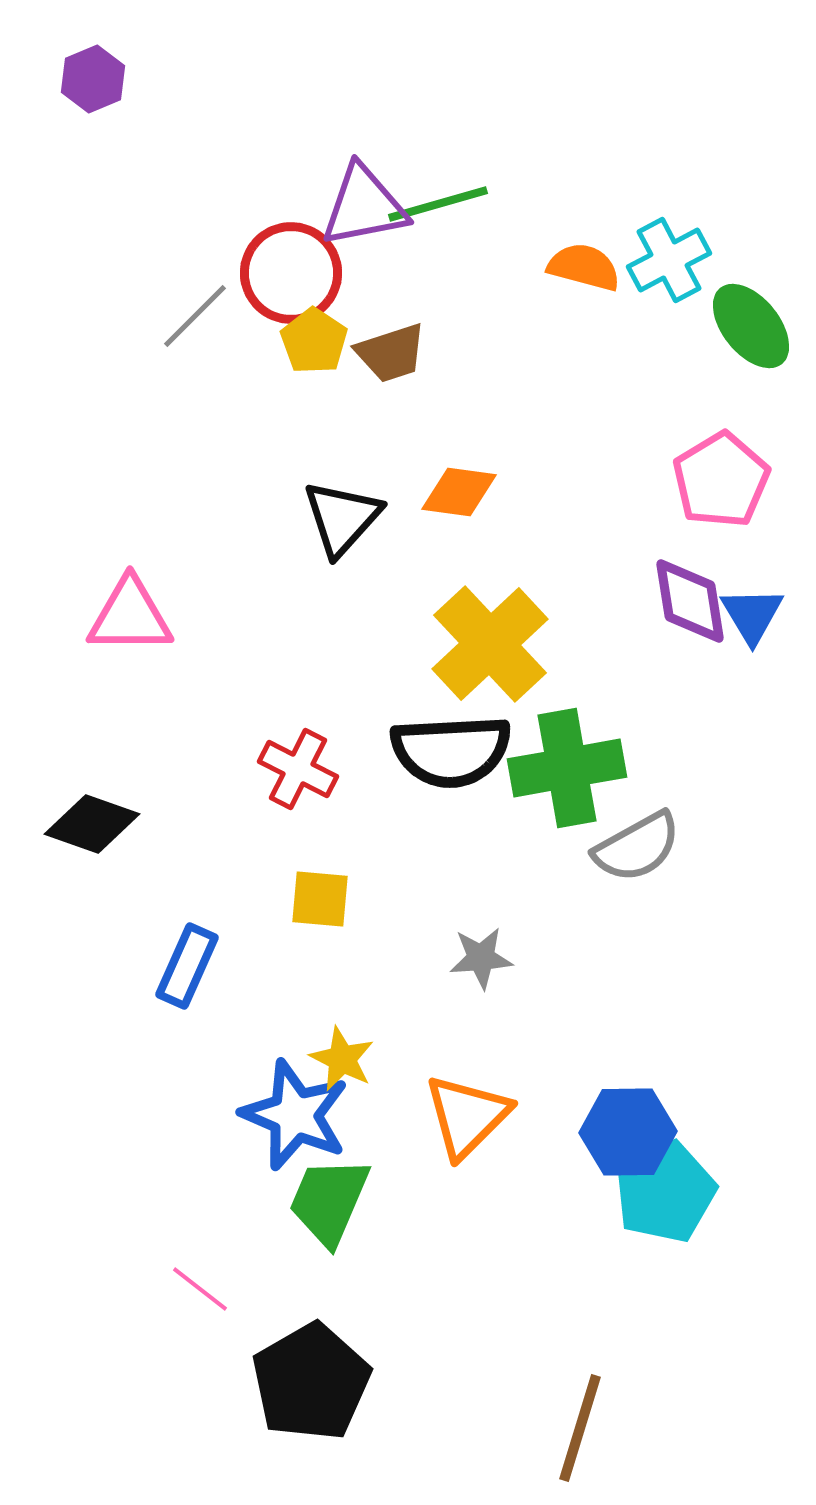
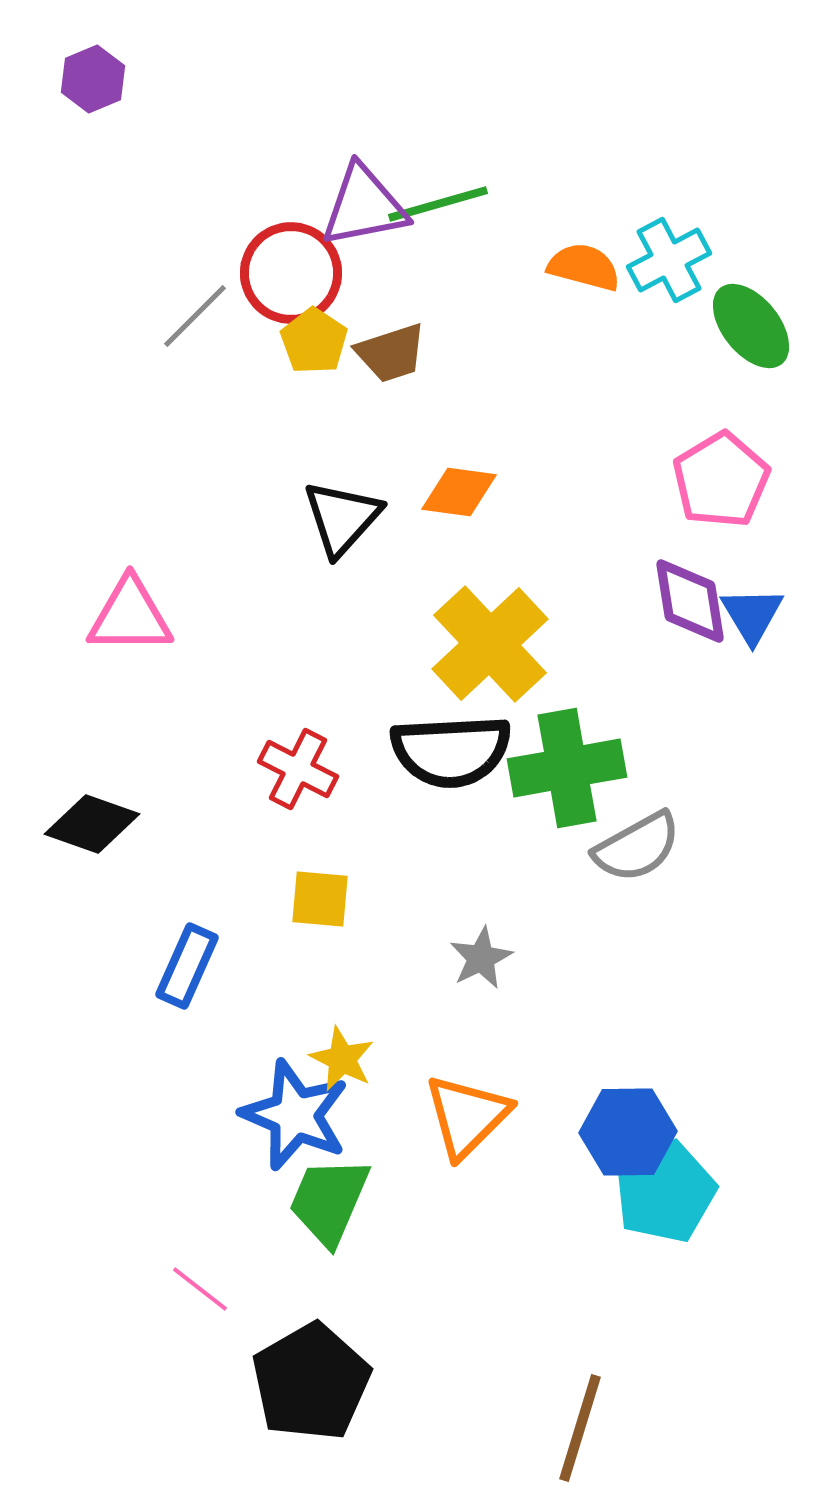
gray star: rotated 22 degrees counterclockwise
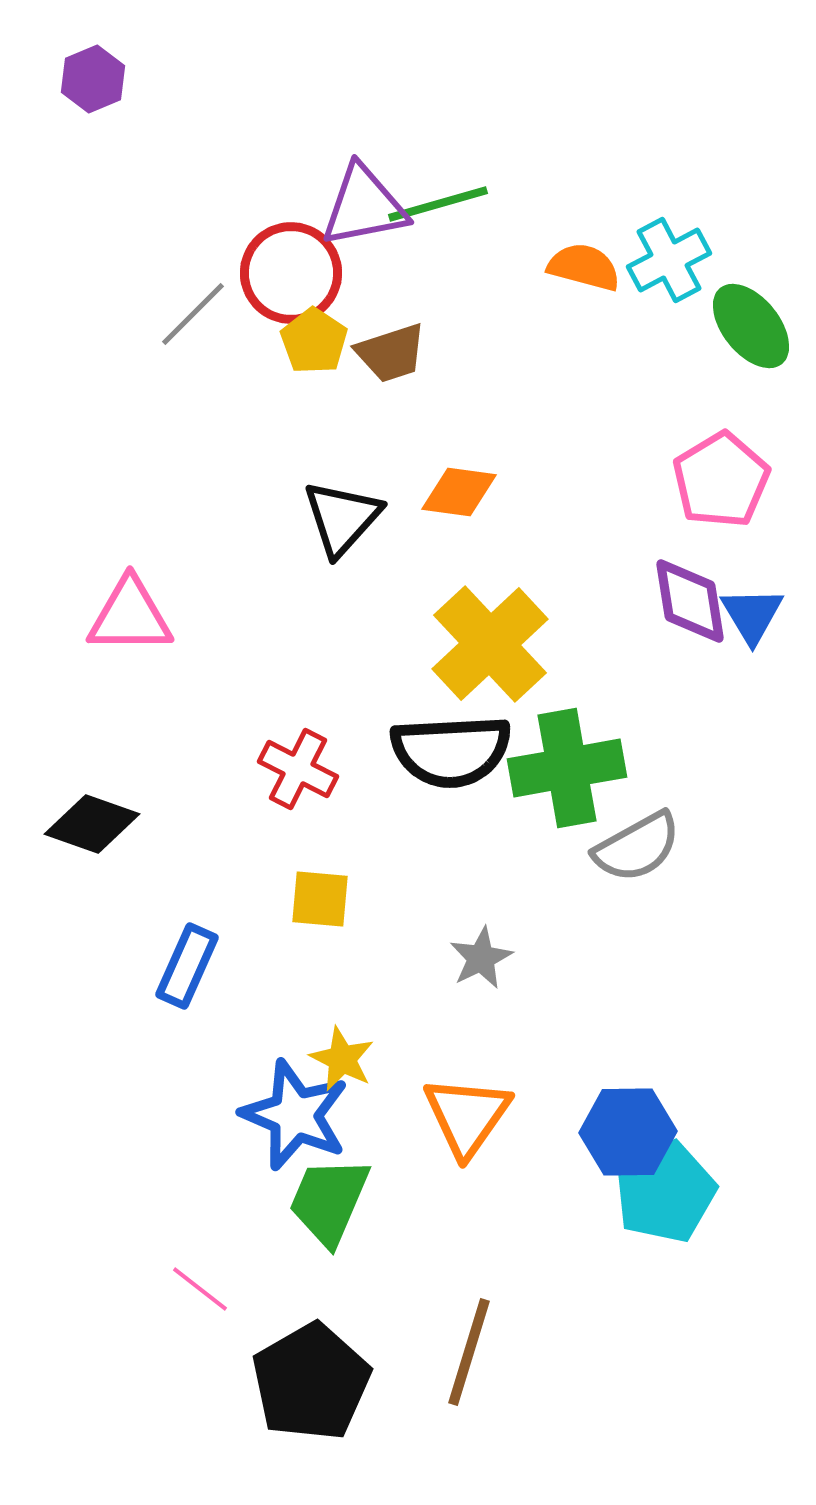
gray line: moved 2 px left, 2 px up
orange triangle: rotated 10 degrees counterclockwise
brown line: moved 111 px left, 76 px up
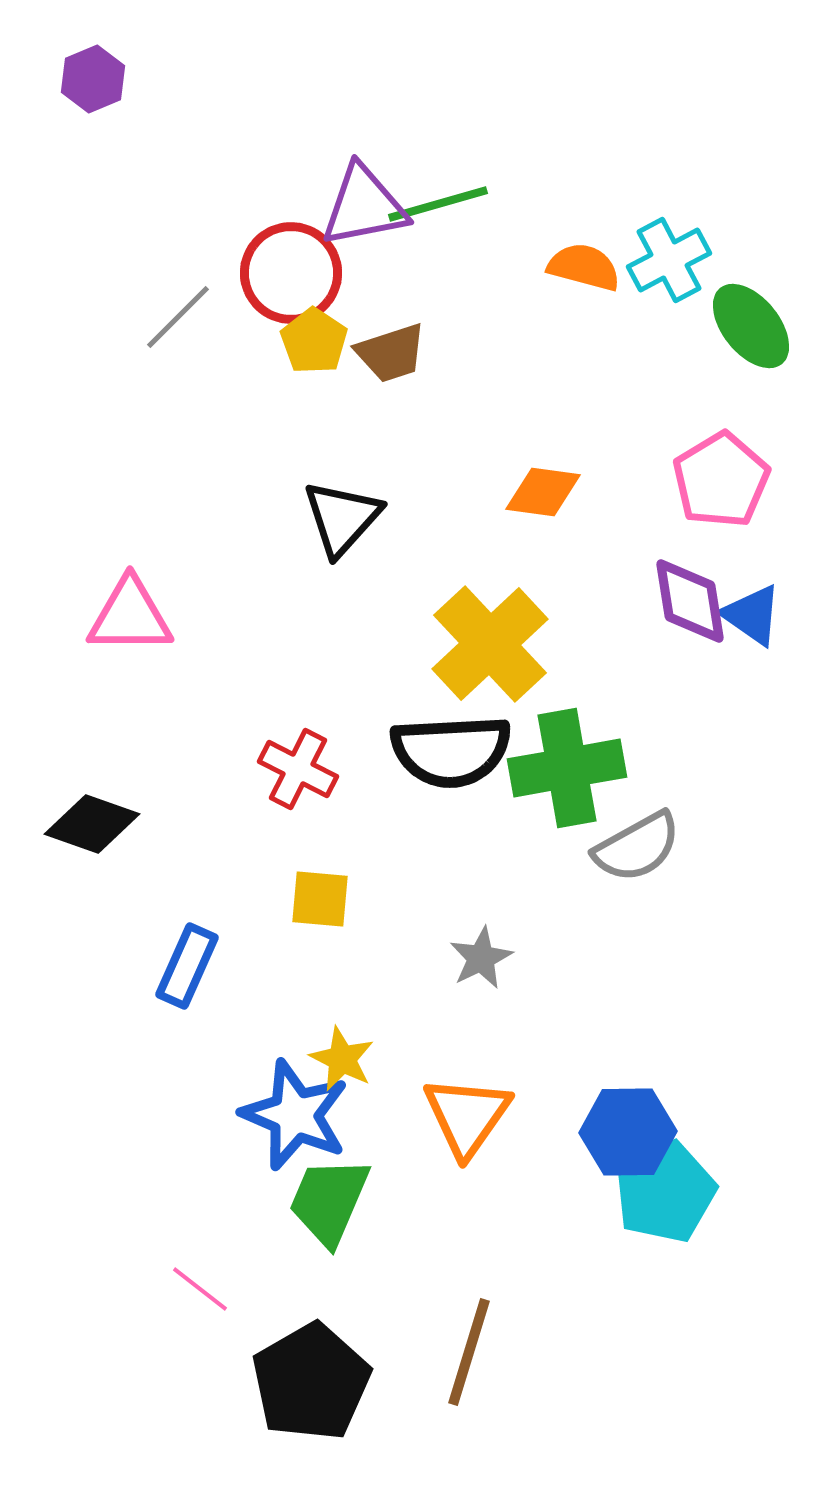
gray line: moved 15 px left, 3 px down
orange diamond: moved 84 px right
blue triangle: rotated 24 degrees counterclockwise
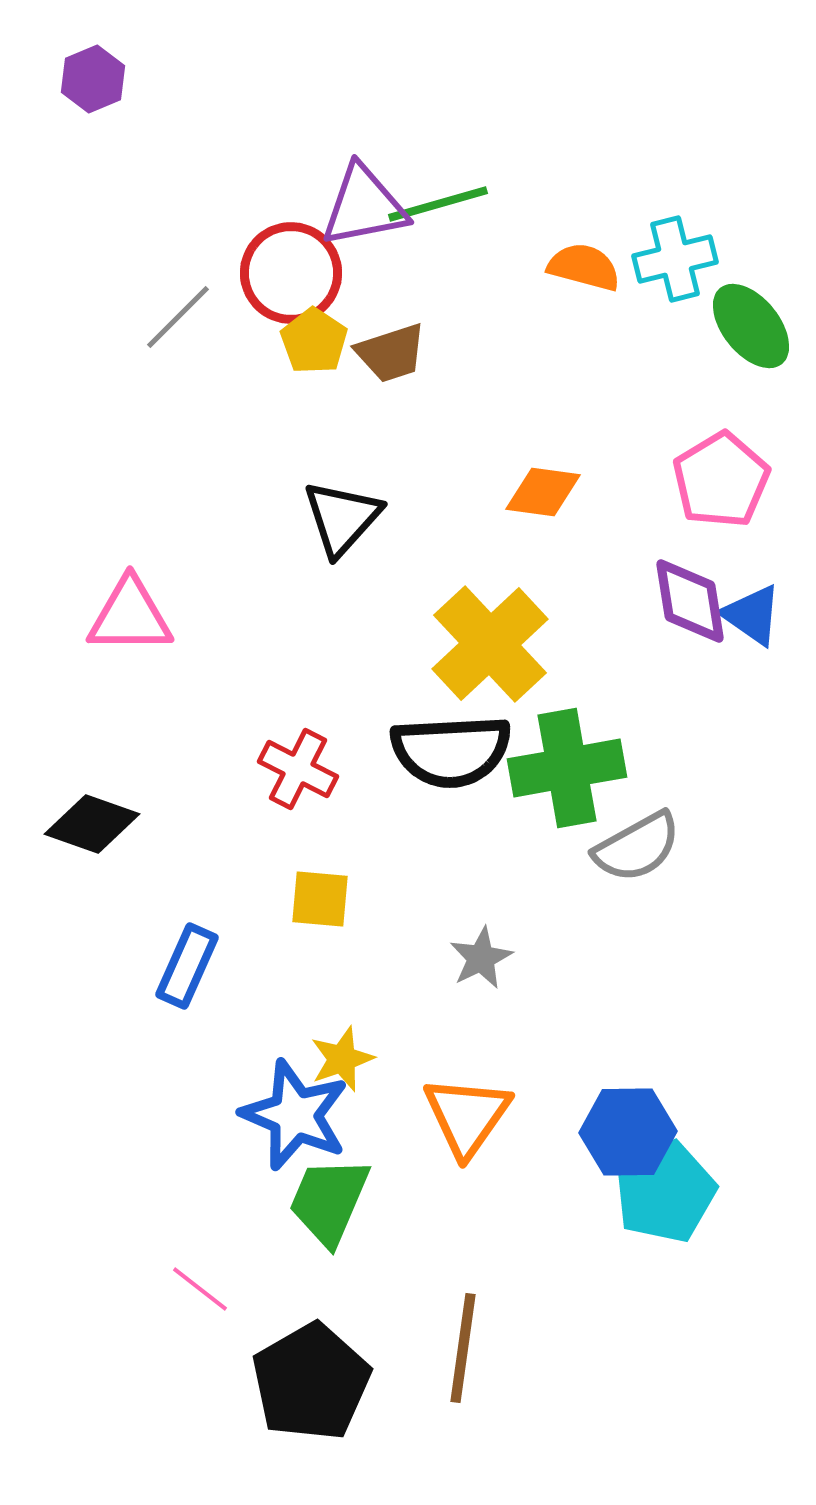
cyan cross: moved 6 px right, 1 px up; rotated 14 degrees clockwise
yellow star: rotated 26 degrees clockwise
brown line: moved 6 px left, 4 px up; rotated 9 degrees counterclockwise
